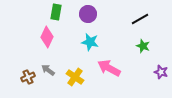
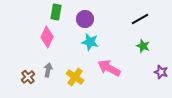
purple circle: moved 3 px left, 5 px down
gray arrow: rotated 64 degrees clockwise
brown cross: rotated 16 degrees counterclockwise
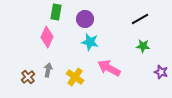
green star: rotated 16 degrees counterclockwise
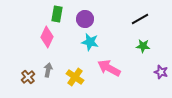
green rectangle: moved 1 px right, 2 px down
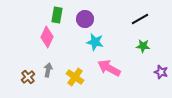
green rectangle: moved 1 px down
cyan star: moved 5 px right
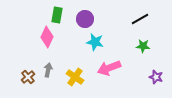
pink arrow: rotated 50 degrees counterclockwise
purple star: moved 5 px left, 5 px down
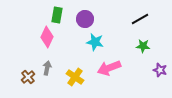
gray arrow: moved 1 px left, 2 px up
purple star: moved 4 px right, 7 px up
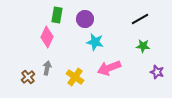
purple star: moved 3 px left, 2 px down
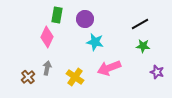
black line: moved 5 px down
